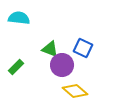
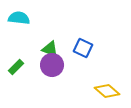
purple circle: moved 10 px left
yellow diamond: moved 32 px right
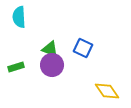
cyan semicircle: moved 1 px up; rotated 100 degrees counterclockwise
green rectangle: rotated 28 degrees clockwise
yellow diamond: rotated 15 degrees clockwise
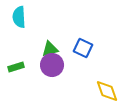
green triangle: rotated 36 degrees counterclockwise
yellow diamond: rotated 15 degrees clockwise
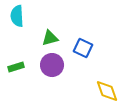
cyan semicircle: moved 2 px left, 1 px up
green triangle: moved 11 px up
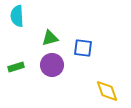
blue square: rotated 18 degrees counterclockwise
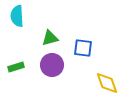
yellow diamond: moved 8 px up
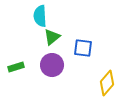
cyan semicircle: moved 23 px right
green triangle: moved 2 px right, 1 px up; rotated 24 degrees counterclockwise
yellow diamond: rotated 60 degrees clockwise
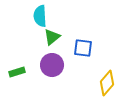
green rectangle: moved 1 px right, 5 px down
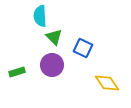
green triangle: moved 2 px right; rotated 36 degrees counterclockwise
blue square: rotated 18 degrees clockwise
yellow diamond: rotated 75 degrees counterclockwise
